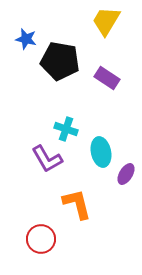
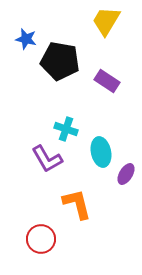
purple rectangle: moved 3 px down
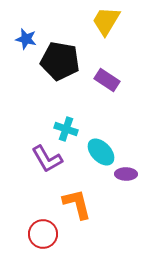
purple rectangle: moved 1 px up
cyan ellipse: rotated 32 degrees counterclockwise
purple ellipse: rotated 60 degrees clockwise
red circle: moved 2 px right, 5 px up
